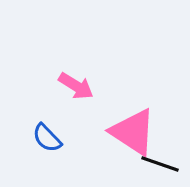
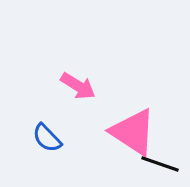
pink arrow: moved 2 px right
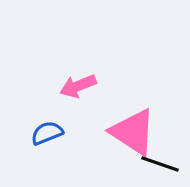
pink arrow: rotated 126 degrees clockwise
blue semicircle: moved 5 px up; rotated 112 degrees clockwise
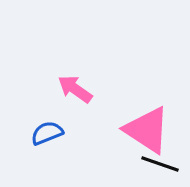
pink arrow: moved 3 px left, 3 px down; rotated 57 degrees clockwise
pink triangle: moved 14 px right, 2 px up
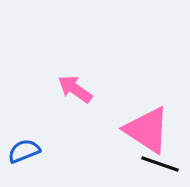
blue semicircle: moved 23 px left, 18 px down
